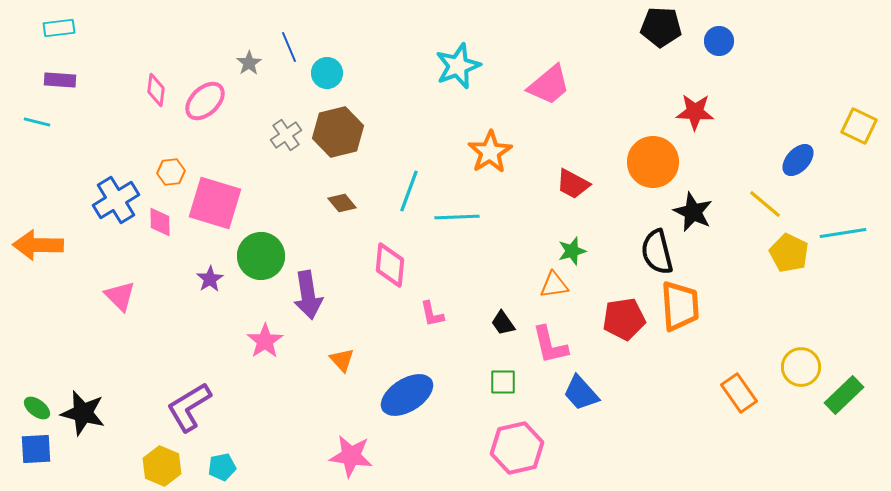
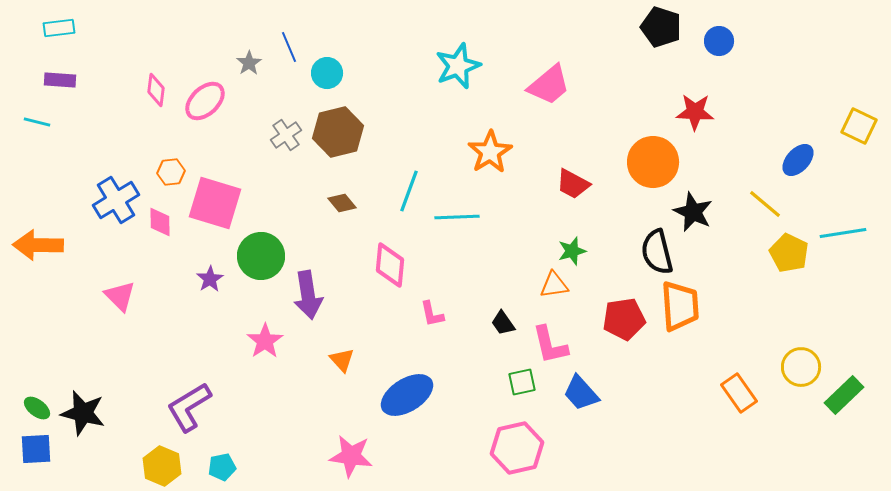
black pentagon at (661, 27): rotated 15 degrees clockwise
green square at (503, 382): moved 19 px right; rotated 12 degrees counterclockwise
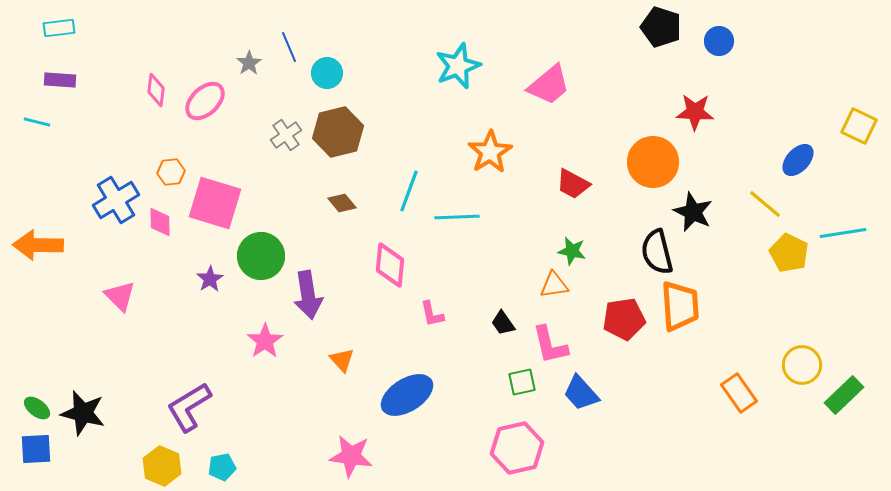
green star at (572, 251): rotated 28 degrees clockwise
yellow circle at (801, 367): moved 1 px right, 2 px up
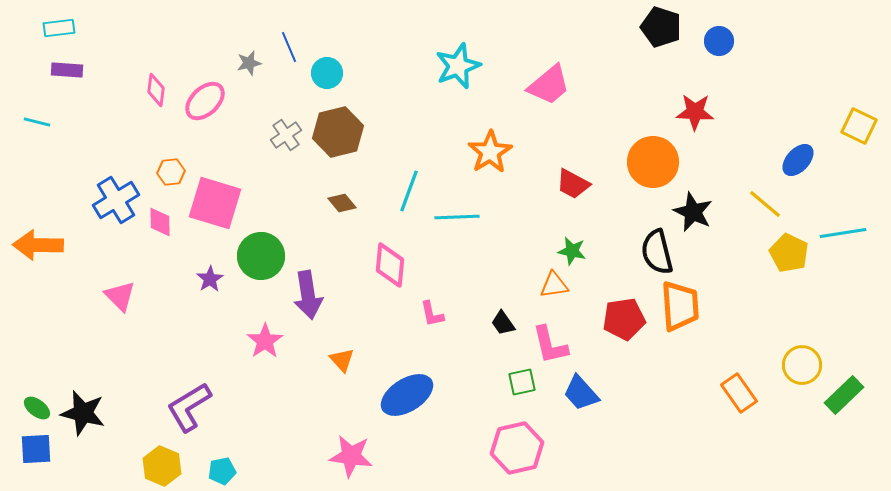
gray star at (249, 63): rotated 20 degrees clockwise
purple rectangle at (60, 80): moved 7 px right, 10 px up
cyan pentagon at (222, 467): moved 4 px down
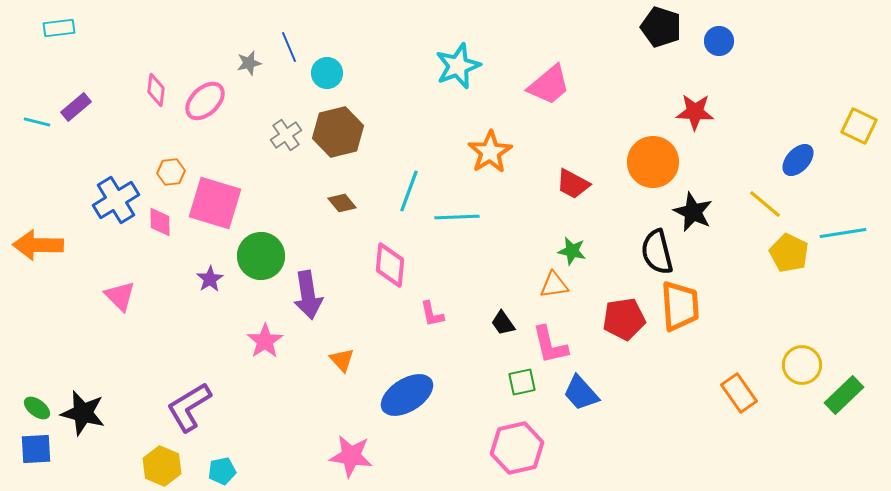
purple rectangle at (67, 70): moved 9 px right, 37 px down; rotated 44 degrees counterclockwise
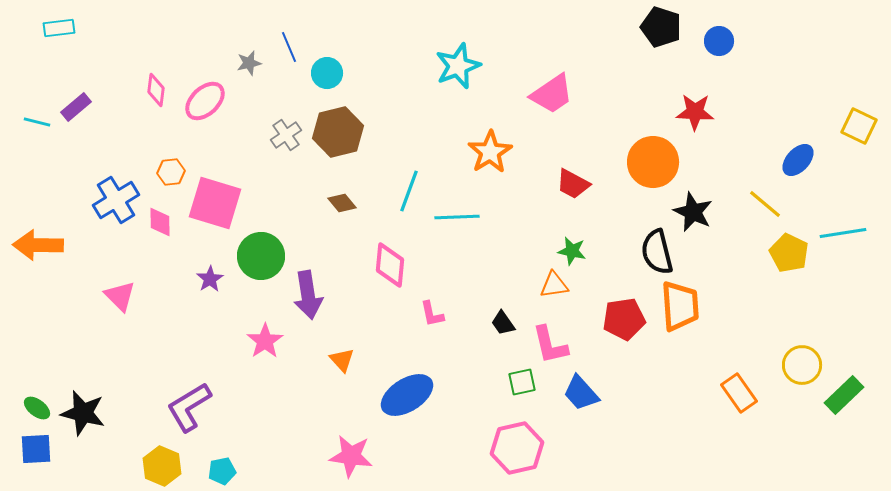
pink trapezoid at (549, 85): moved 3 px right, 9 px down; rotated 6 degrees clockwise
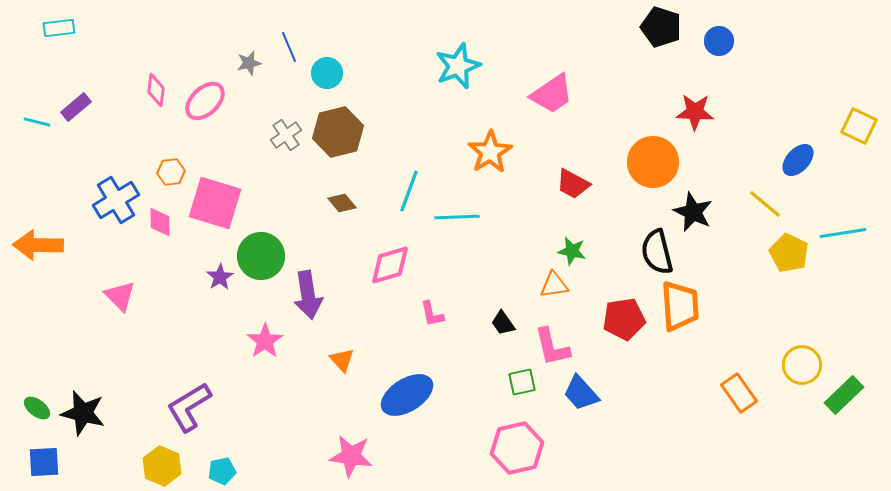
pink diamond at (390, 265): rotated 69 degrees clockwise
purple star at (210, 279): moved 10 px right, 2 px up
pink L-shape at (550, 345): moved 2 px right, 2 px down
blue square at (36, 449): moved 8 px right, 13 px down
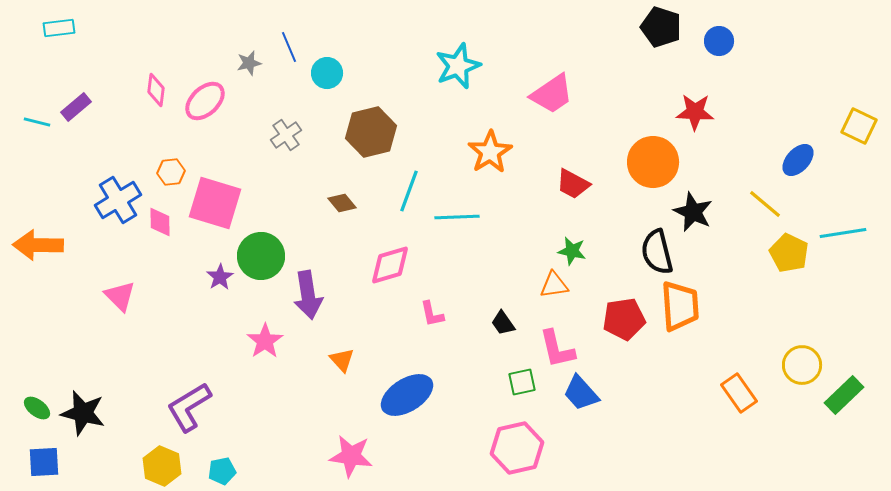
brown hexagon at (338, 132): moved 33 px right
blue cross at (116, 200): moved 2 px right
pink L-shape at (552, 347): moved 5 px right, 2 px down
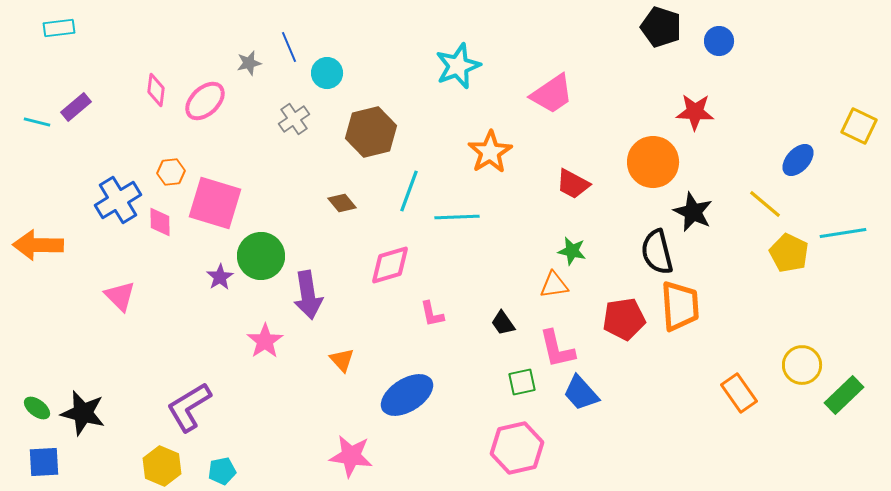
gray cross at (286, 135): moved 8 px right, 16 px up
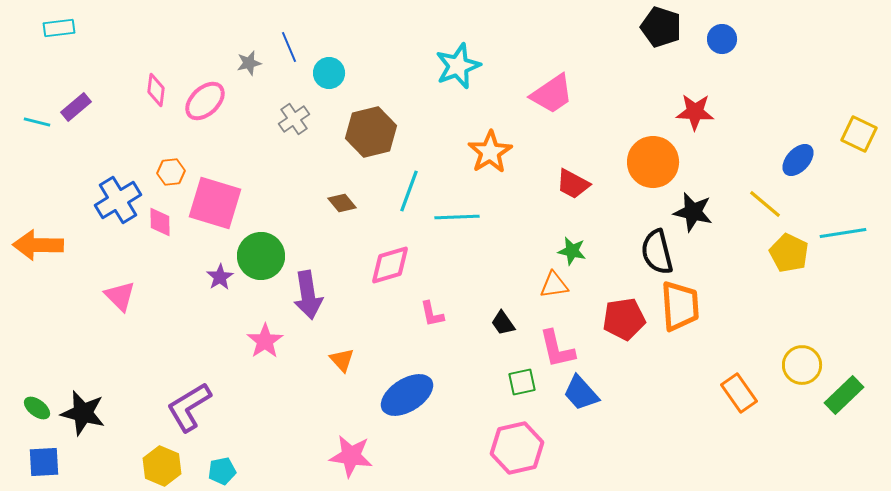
blue circle at (719, 41): moved 3 px right, 2 px up
cyan circle at (327, 73): moved 2 px right
yellow square at (859, 126): moved 8 px down
black star at (693, 212): rotated 12 degrees counterclockwise
